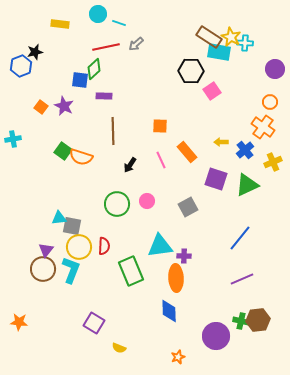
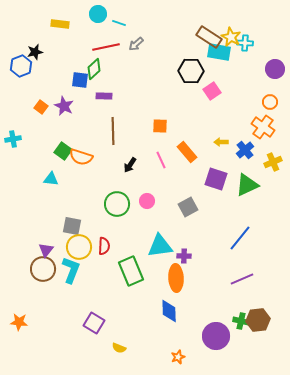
cyan triangle at (59, 218): moved 8 px left, 39 px up; rotated 14 degrees clockwise
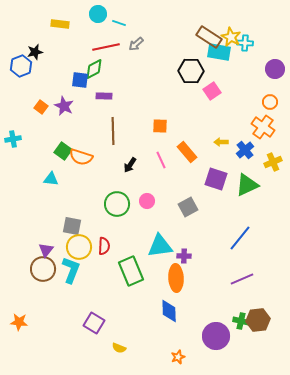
green diamond at (94, 69): rotated 15 degrees clockwise
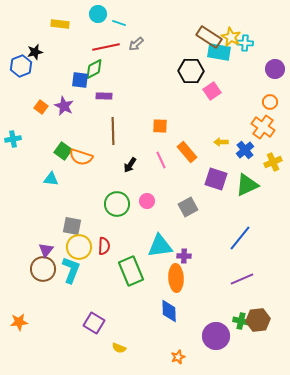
orange star at (19, 322): rotated 12 degrees counterclockwise
